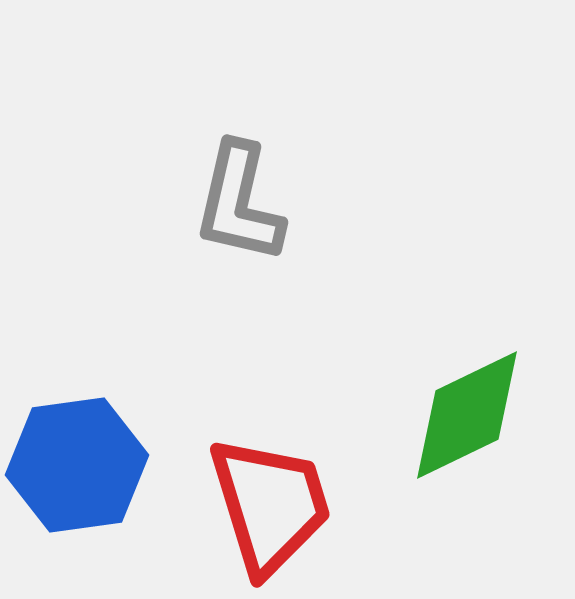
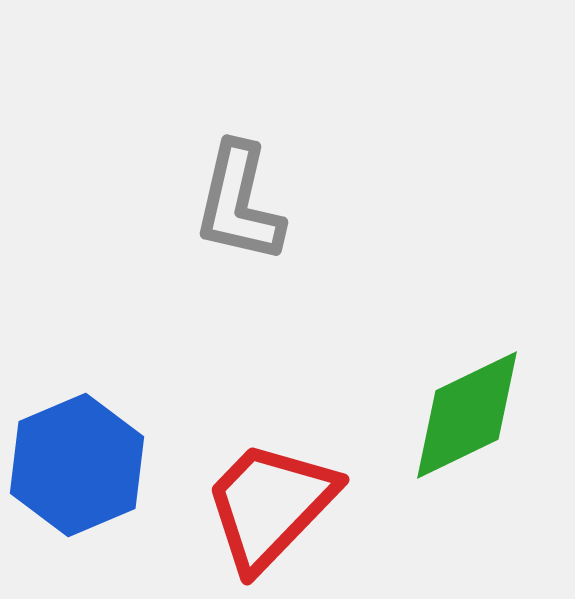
blue hexagon: rotated 15 degrees counterclockwise
red trapezoid: rotated 119 degrees counterclockwise
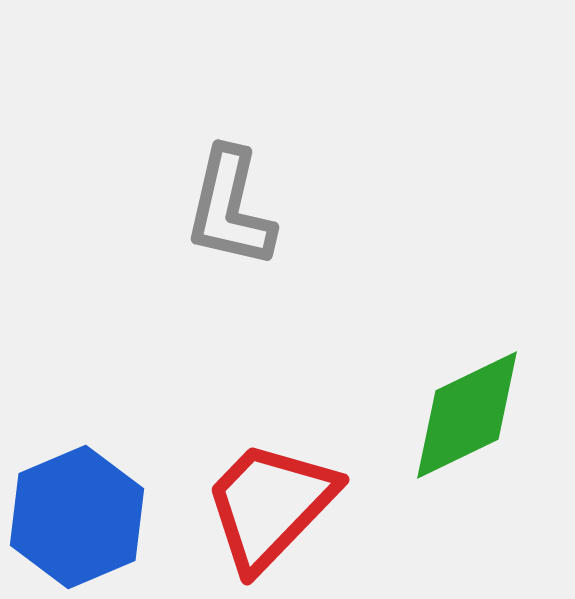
gray L-shape: moved 9 px left, 5 px down
blue hexagon: moved 52 px down
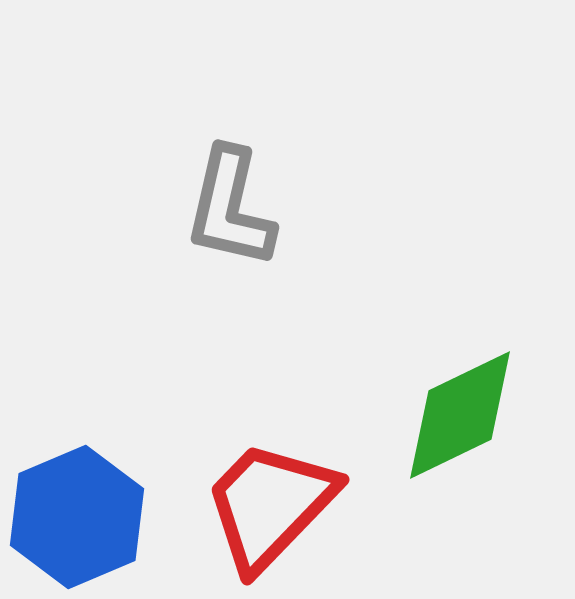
green diamond: moved 7 px left
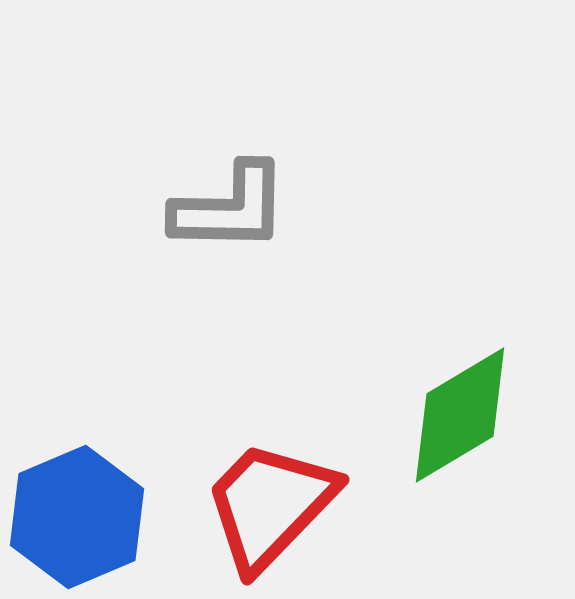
gray L-shape: rotated 102 degrees counterclockwise
green diamond: rotated 5 degrees counterclockwise
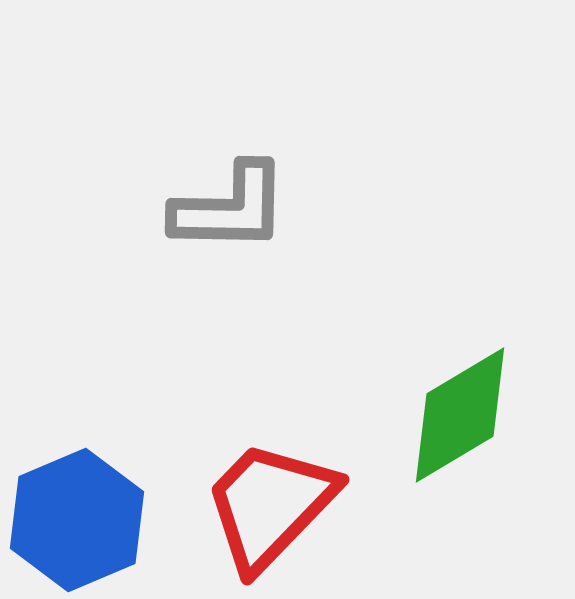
blue hexagon: moved 3 px down
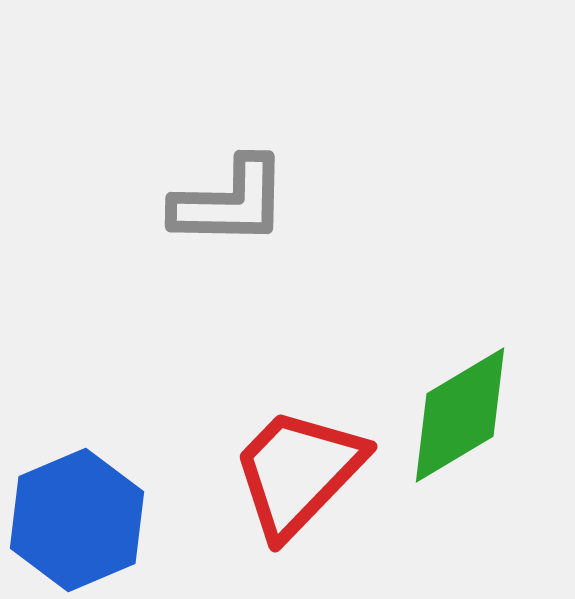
gray L-shape: moved 6 px up
red trapezoid: moved 28 px right, 33 px up
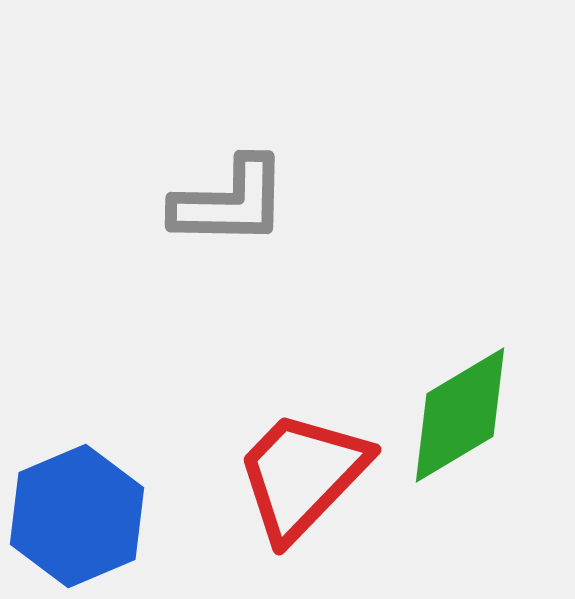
red trapezoid: moved 4 px right, 3 px down
blue hexagon: moved 4 px up
